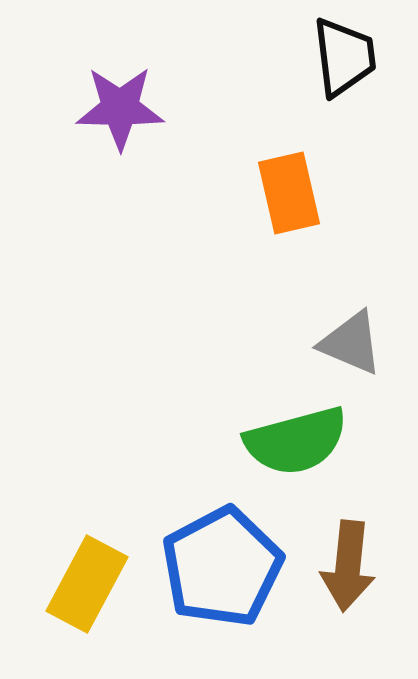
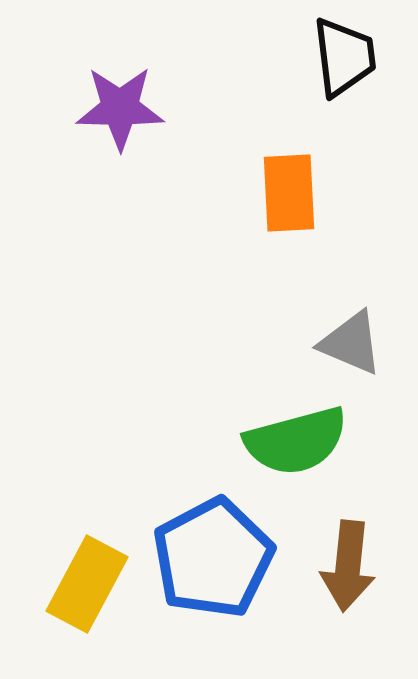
orange rectangle: rotated 10 degrees clockwise
blue pentagon: moved 9 px left, 9 px up
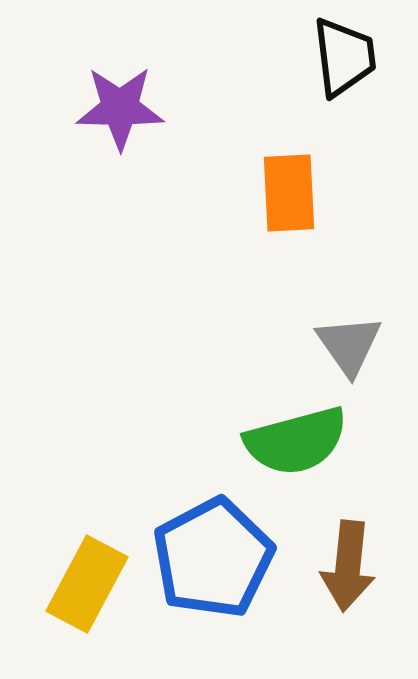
gray triangle: moved 2 px left, 2 px down; rotated 32 degrees clockwise
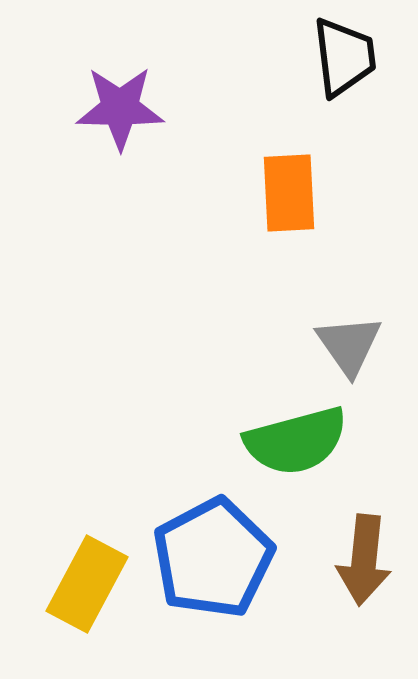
brown arrow: moved 16 px right, 6 px up
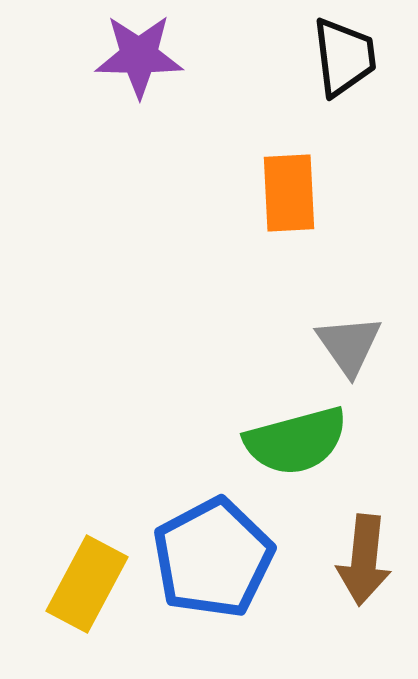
purple star: moved 19 px right, 52 px up
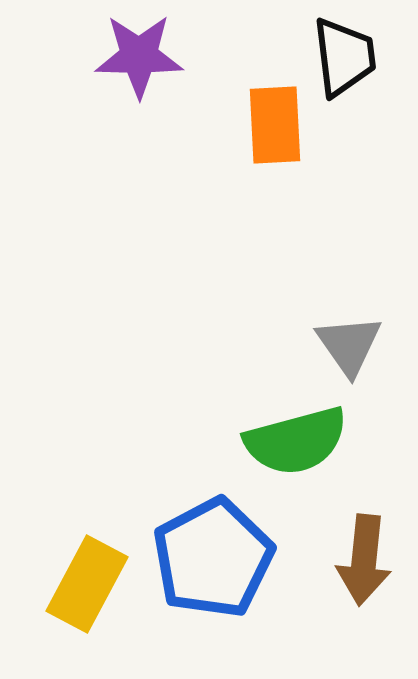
orange rectangle: moved 14 px left, 68 px up
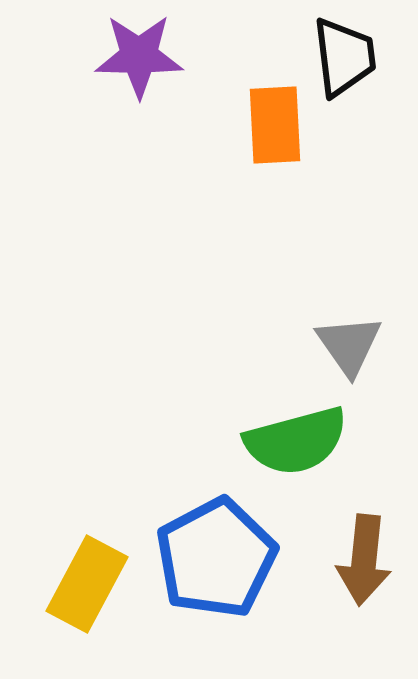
blue pentagon: moved 3 px right
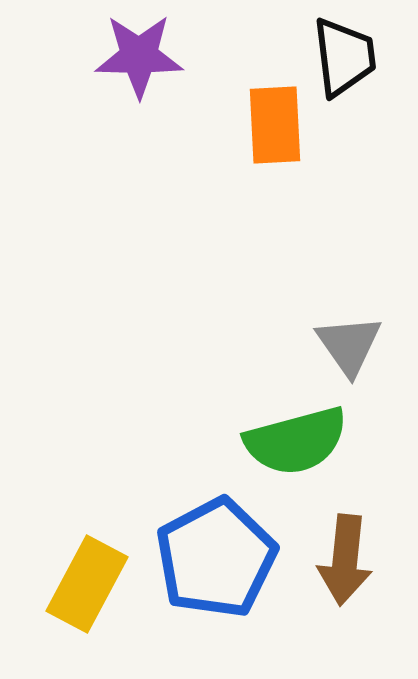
brown arrow: moved 19 px left
